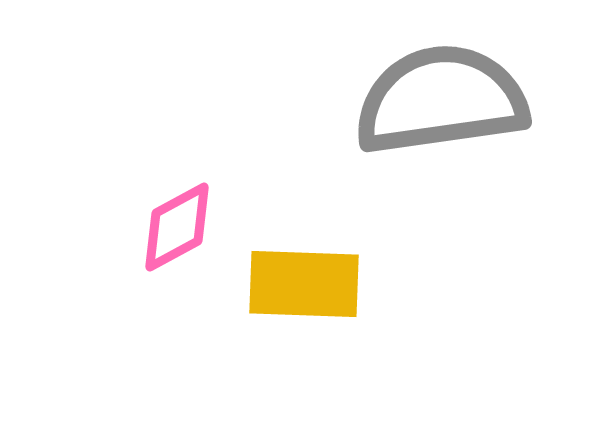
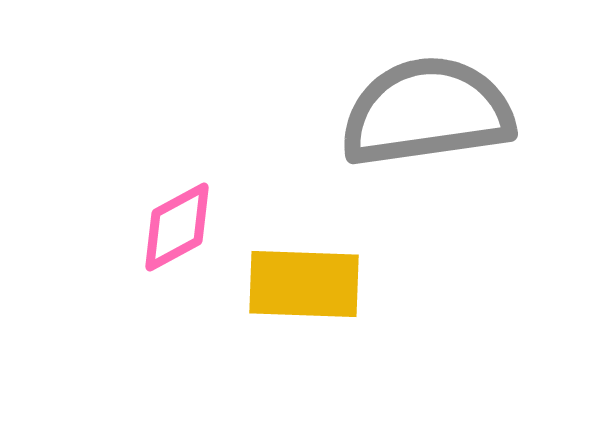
gray semicircle: moved 14 px left, 12 px down
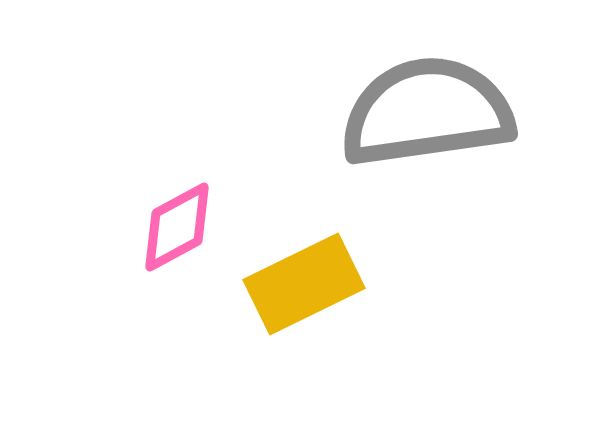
yellow rectangle: rotated 28 degrees counterclockwise
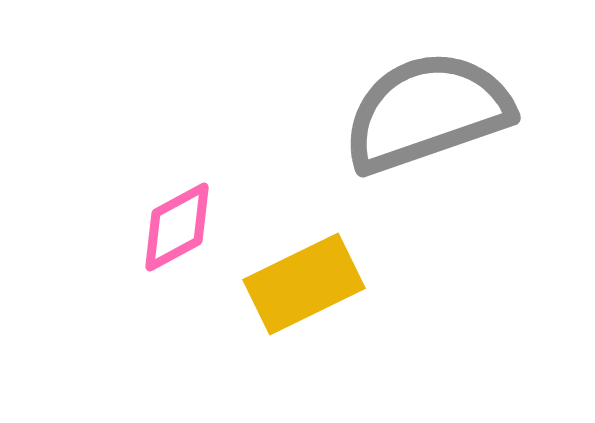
gray semicircle: rotated 11 degrees counterclockwise
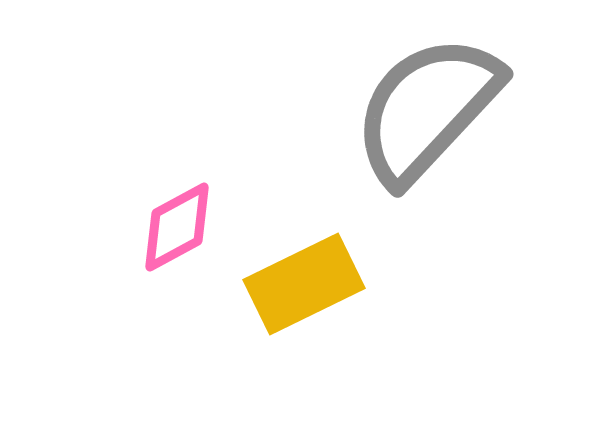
gray semicircle: moved 3 px up; rotated 28 degrees counterclockwise
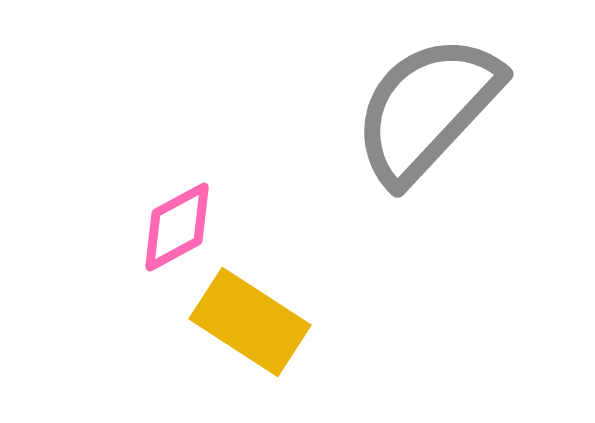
yellow rectangle: moved 54 px left, 38 px down; rotated 59 degrees clockwise
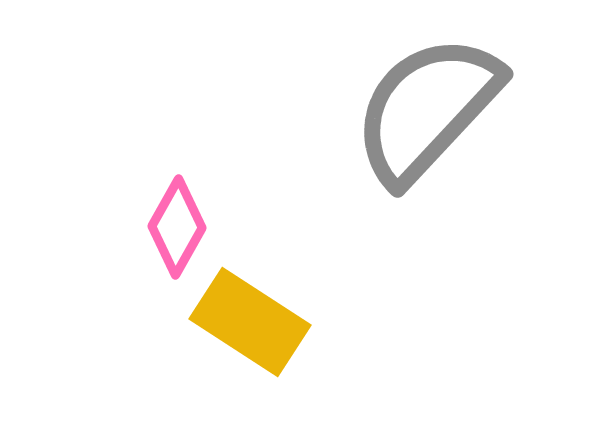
pink diamond: rotated 32 degrees counterclockwise
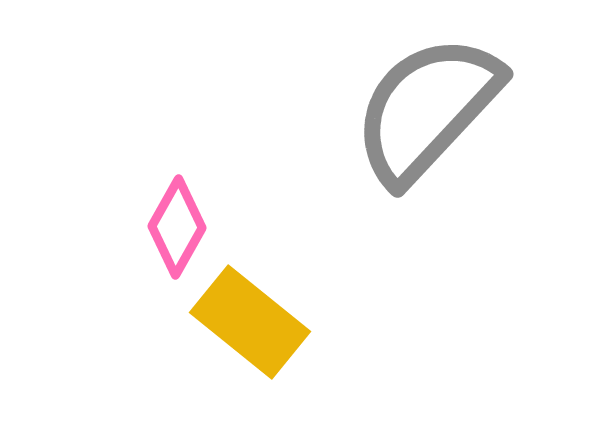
yellow rectangle: rotated 6 degrees clockwise
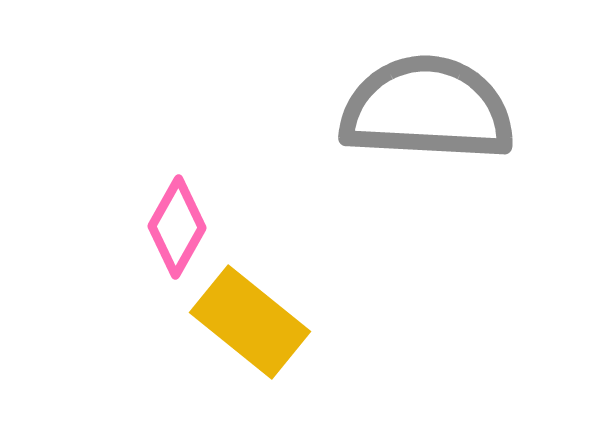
gray semicircle: rotated 50 degrees clockwise
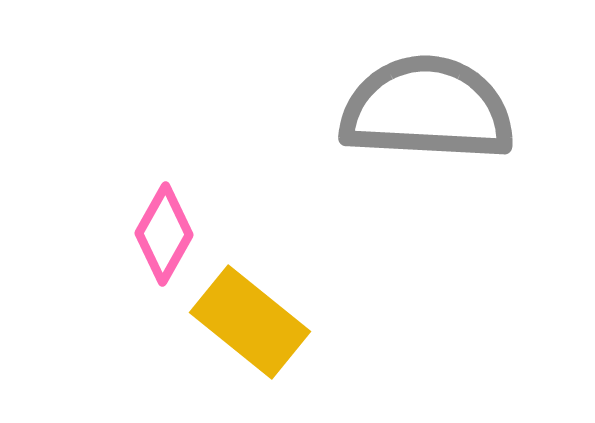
pink diamond: moved 13 px left, 7 px down
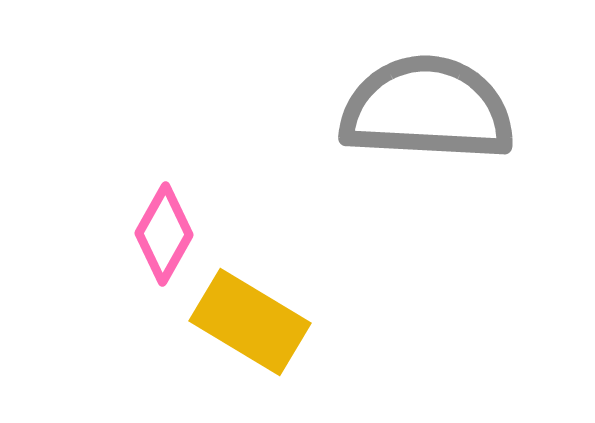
yellow rectangle: rotated 8 degrees counterclockwise
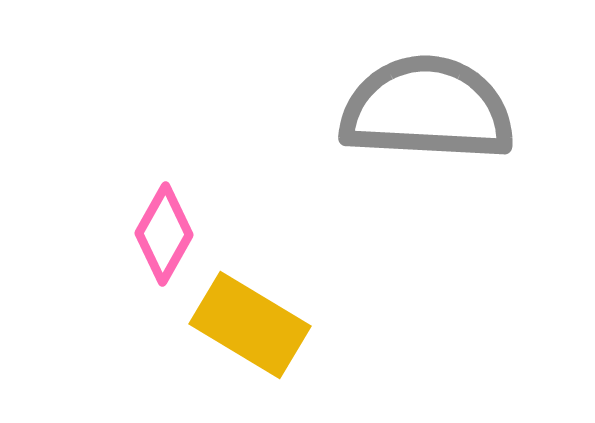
yellow rectangle: moved 3 px down
